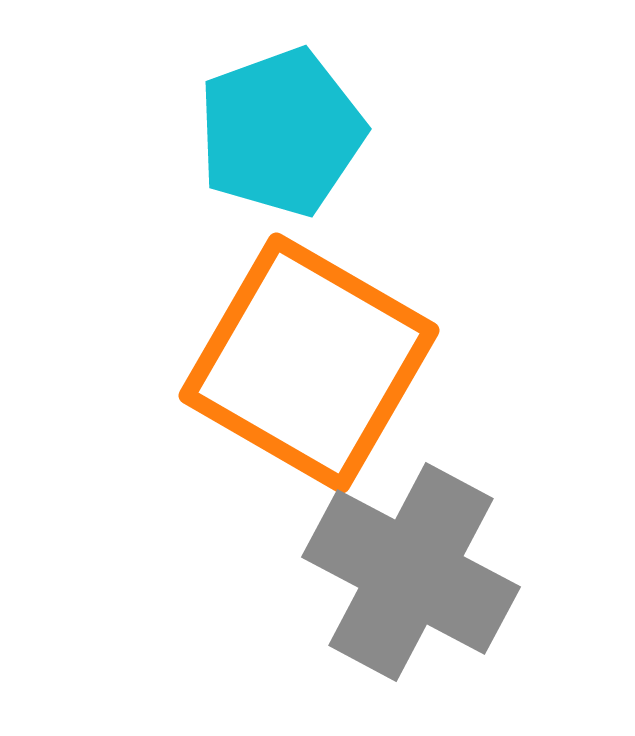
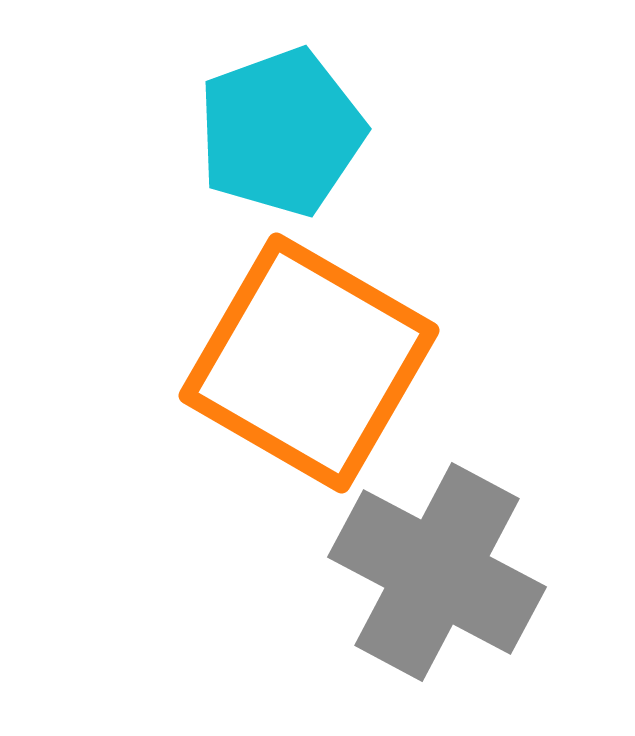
gray cross: moved 26 px right
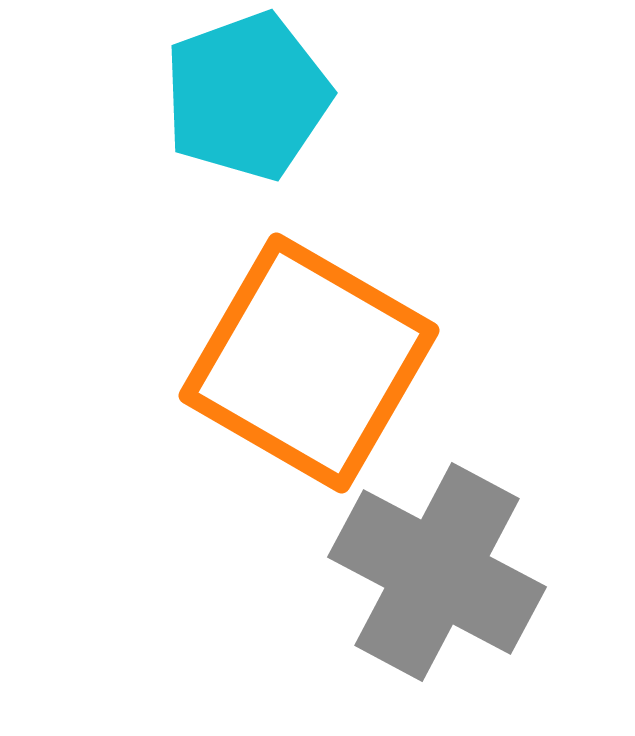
cyan pentagon: moved 34 px left, 36 px up
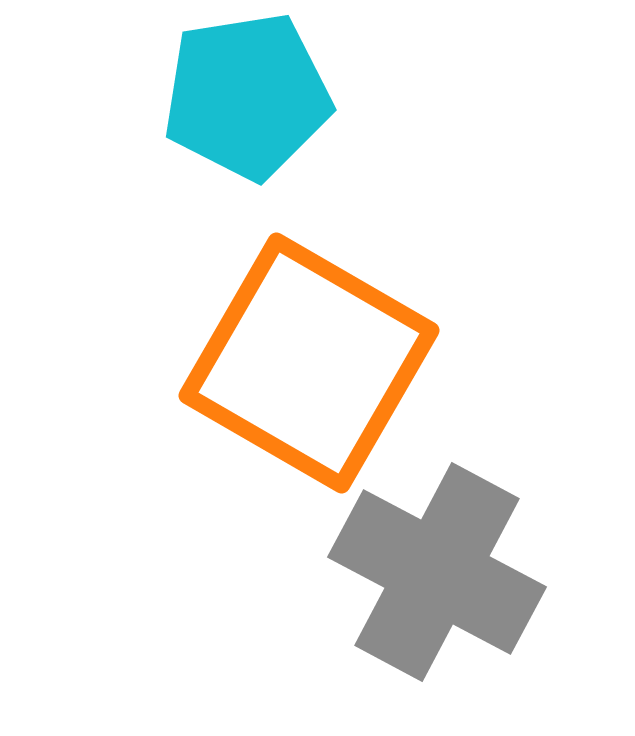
cyan pentagon: rotated 11 degrees clockwise
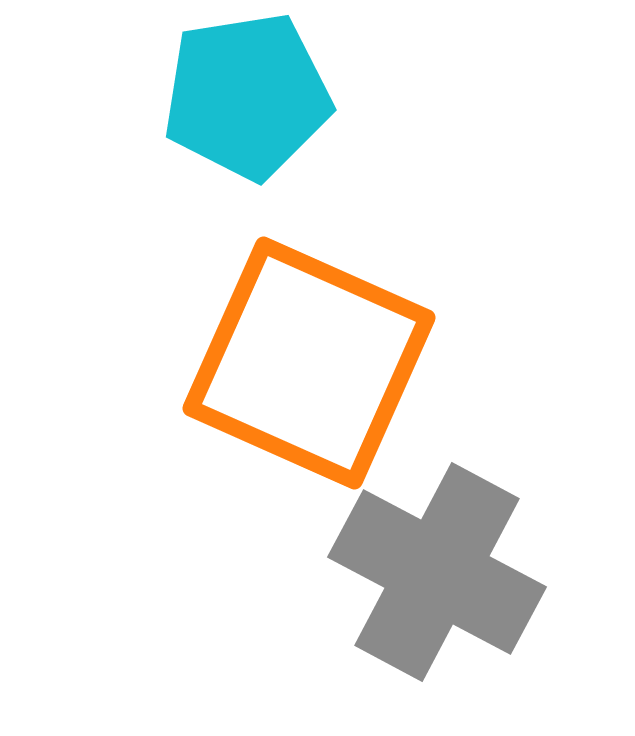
orange square: rotated 6 degrees counterclockwise
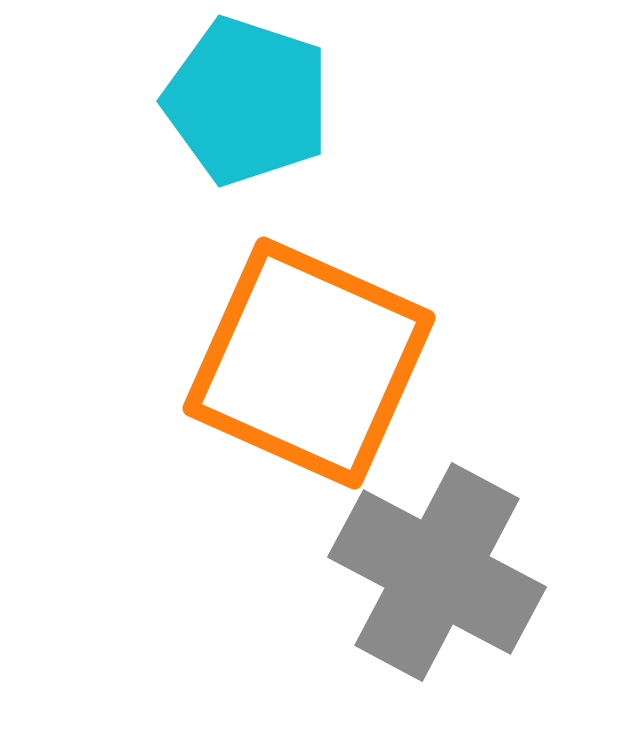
cyan pentagon: moved 5 px down; rotated 27 degrees clockwise
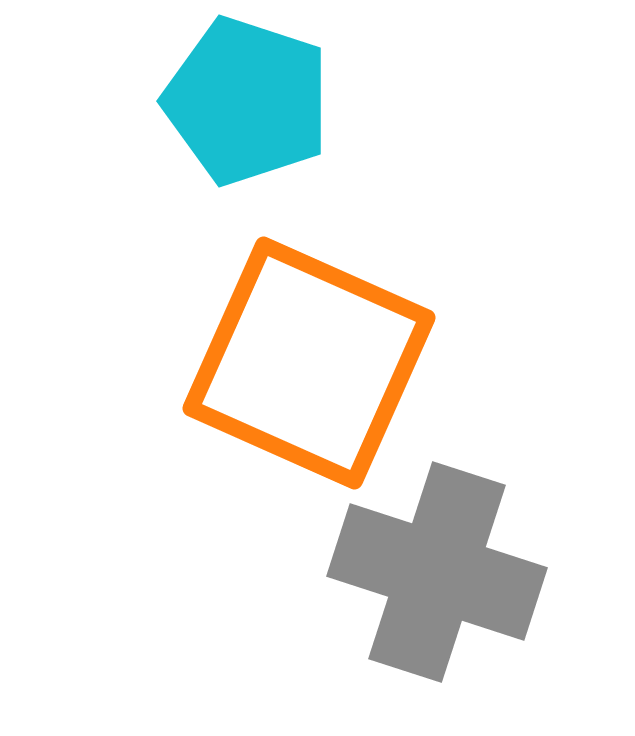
gray cross: rotated 10 degrees counterclockwise
